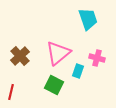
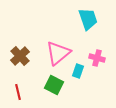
red line: moved 7 px right; rotated 28 degrees counterclockwise
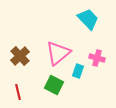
cyan trapezoid: rotated 25 degrees counterclockwise
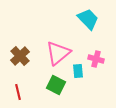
pink cross: moved 1 px left, 1 px down
cyan rectangle: rotated 24 degrees counterclockwise
green square: moved 2 px right
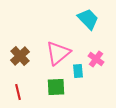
pink cross: rotated 21 degrees clockwise
green square: moved 2 px down; rotated 30 degrees counterclockwise
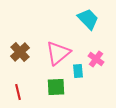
brown cross: moved 4 px up
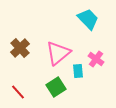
brown cross: moved 4 px up
green square: rotated 30 degrees counterclockwise
red line: rotated 28 degrees counterclockwise
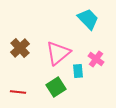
red line: rotated 42 degrees counterclockwise
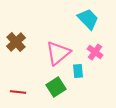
brown cross: moved 4 px left, 6 px up
pink cross: moved 1 px left, 7 px up
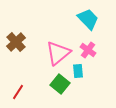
pink cross: moved 7 px left, 2 px up
green square: moved 4 px right, 3 px up; rotated 18 degrees counterclockwise
red line: rotated 63 degrees counterclockwise
